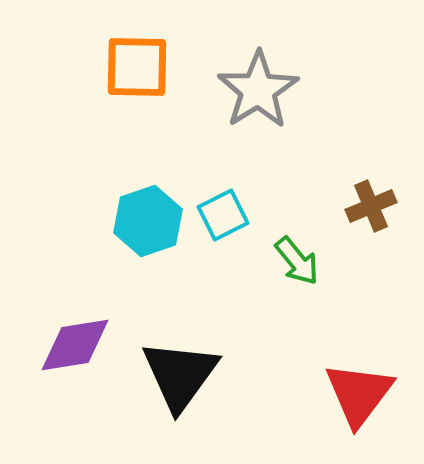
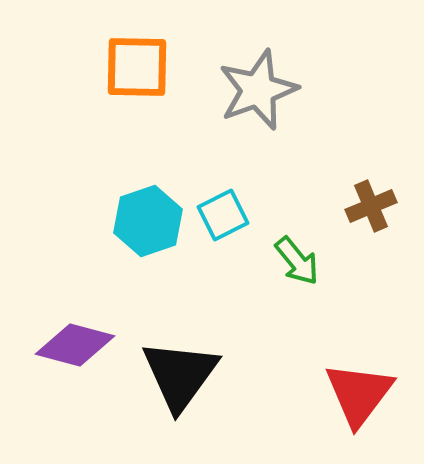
gray star: rotated 12 degrees clockwise
purple diamond: rotated 24 degrees clockwise
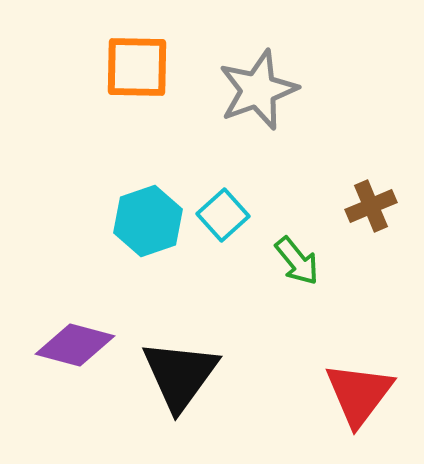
cyan square: rotated 15 degrees counterclockwise
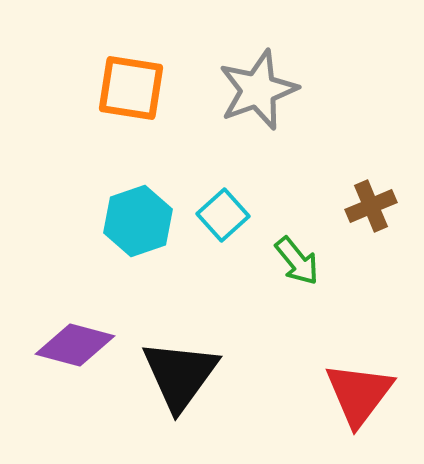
orange square: moved 6 px left, 21 px down; rotated 8 degrees clockwise
cyan hexagon: moved 10 px left
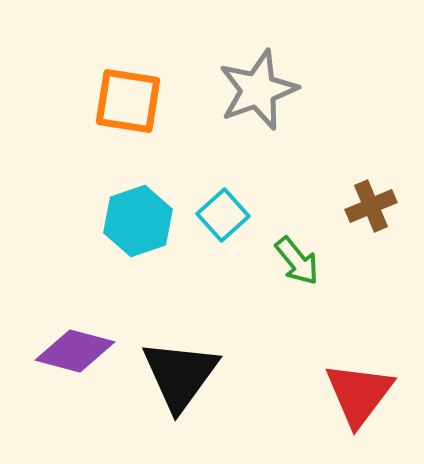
orange square: moved 3 px left, 13 px down
purple diamond: moved 6 px down
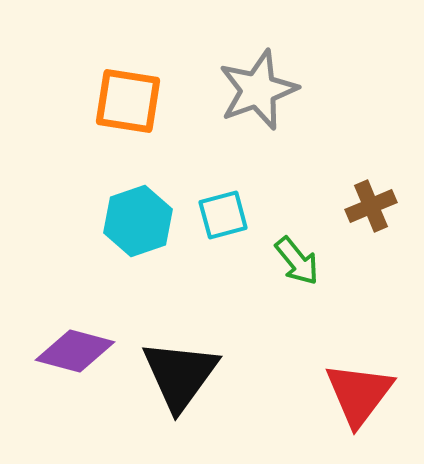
cyan square: rotated 27 degrees clockwise
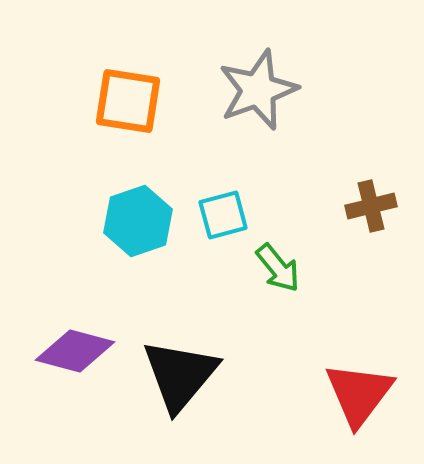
brown cross: rotated 9 degrees clockwise
green arrow: moved 19 px left, 7 px down
black triangle: rotated 4 degrees clockwise
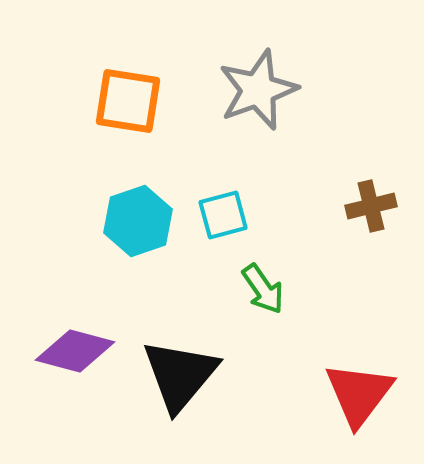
green arrow: moved 15 px left, 21 px down; rotated 4 degrees clockwise
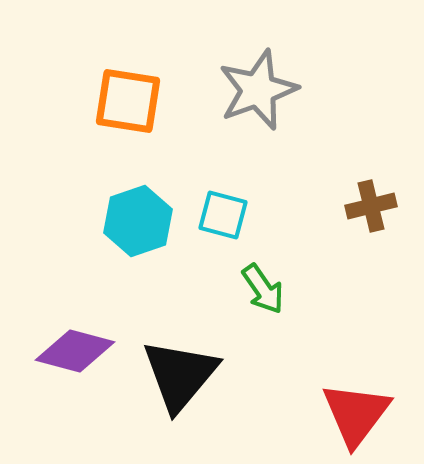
cyan square: rotated 30 degrees clockwise
red triangle: moved 3 px left, 20 px down
